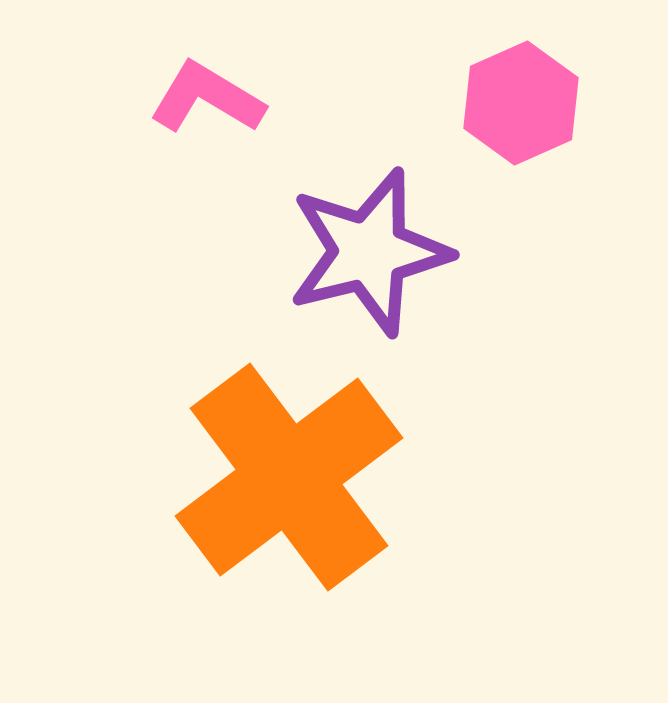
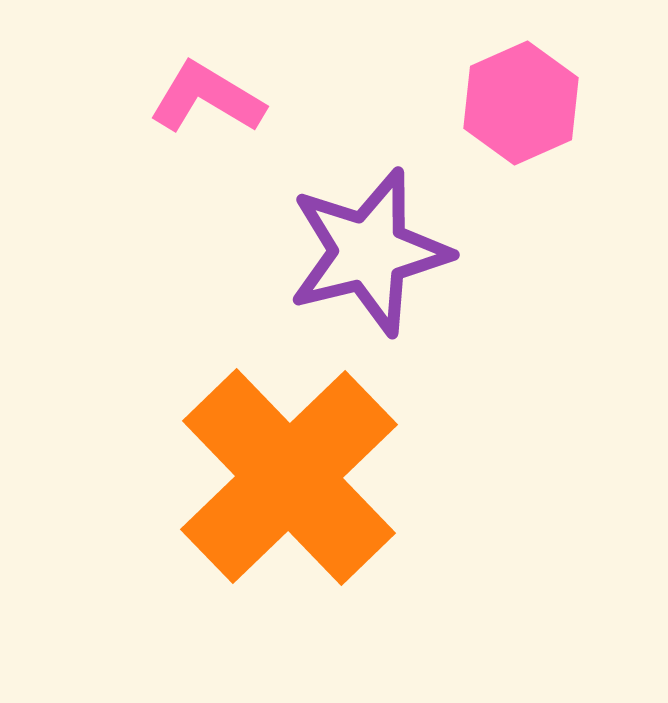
orange cross: rotated 7 degrees counterclockwise
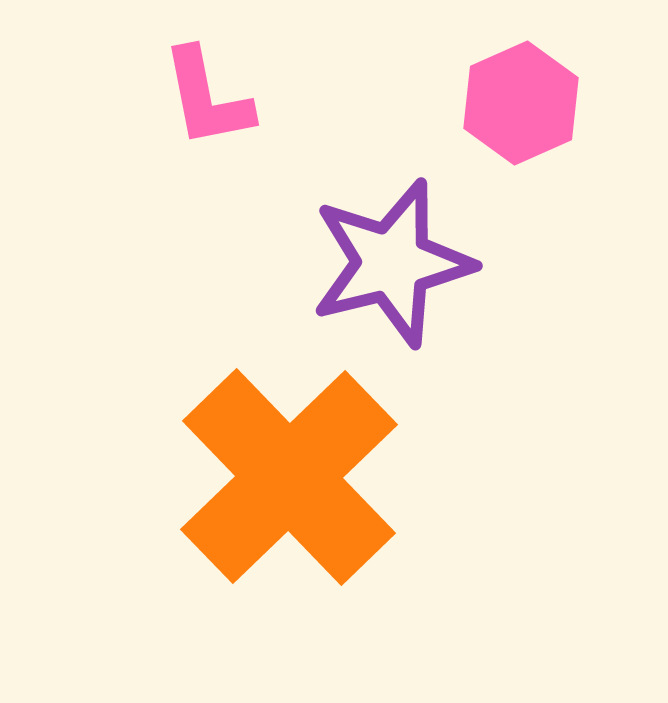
pink L-shape: rotated 132 degrees counterclockwise
purple star: moved 23 px right, 11 px down
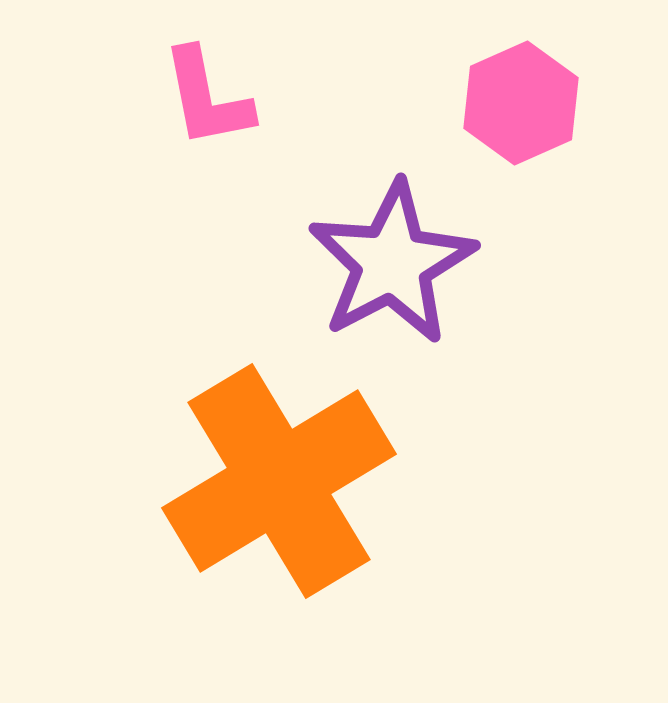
purple star: rotated 14 degrees counterclockwise
orange cross: moved 10 px left, 4 px down; rotated 13 degrees clockwise
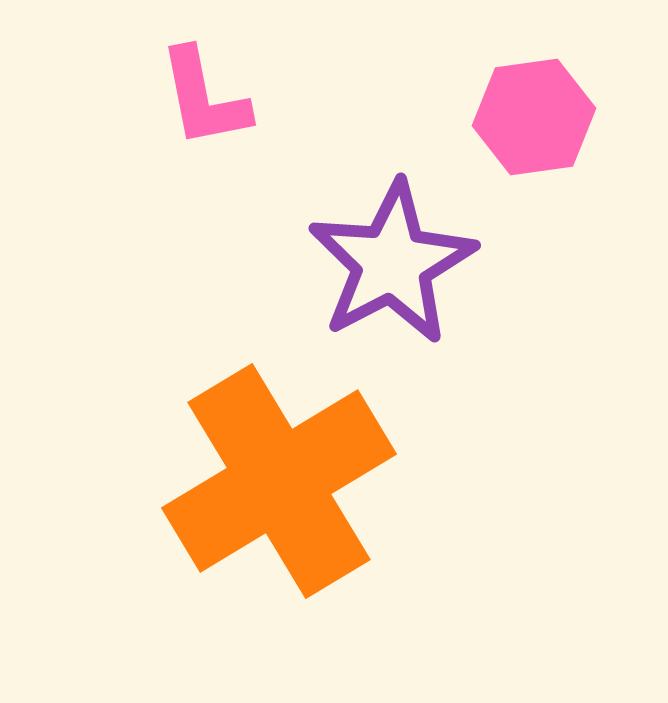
pink L-shape: moved 3 px left
pink hexagon: moved 13 px right, 14 px down; rotated 16 degrees clockwise
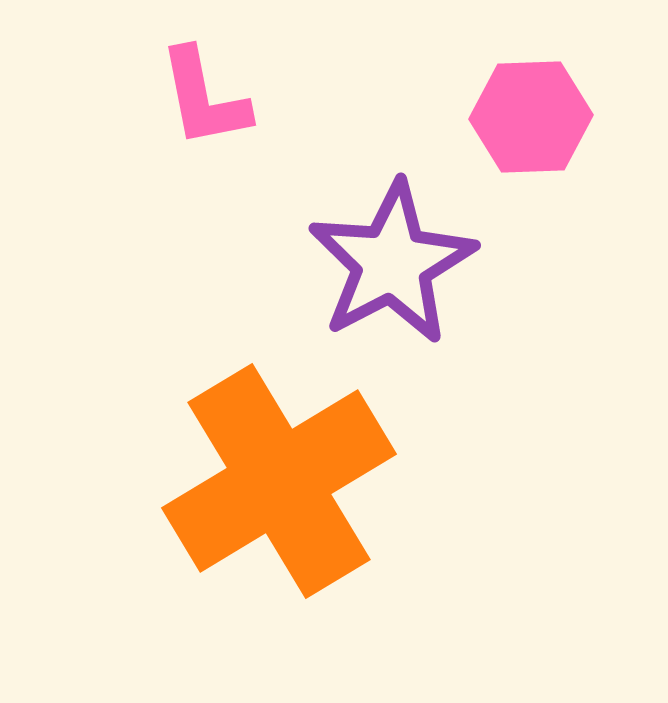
pink hexagon: moved 3 px left; rotated 6 degrees clockwise
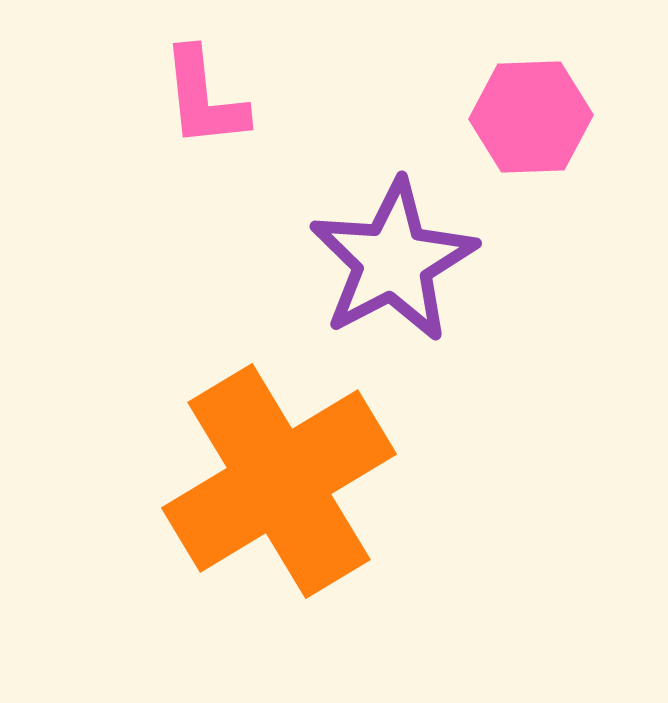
pink L-shape: rotated 5 degrees clockwise
purple star: moved 1 px right, 2 px up
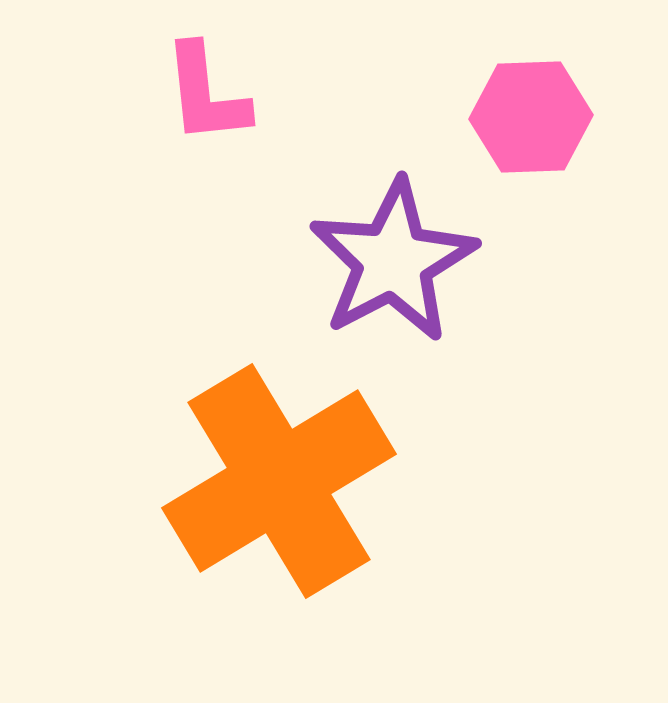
pink L-shape: moved 2 px right, 4 px up
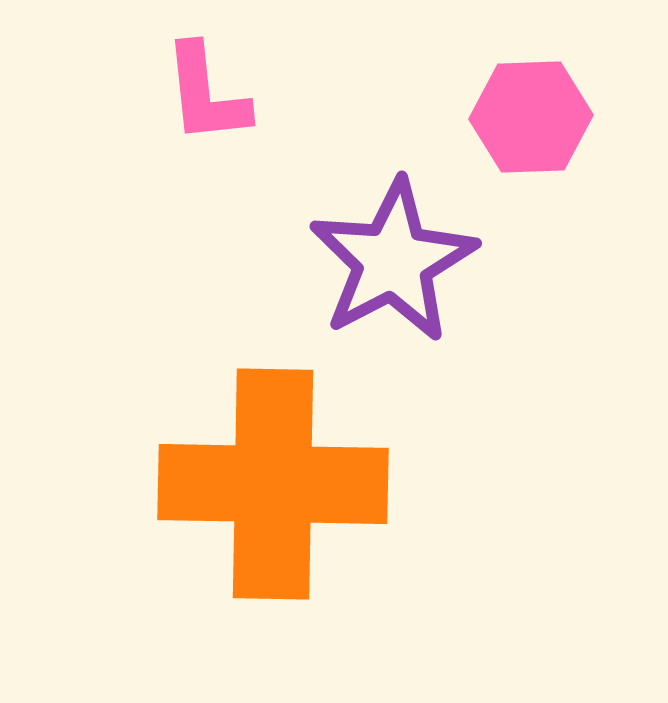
orange cross: moved 6 px left, 3 px down; rotated 32 degrees clockwise
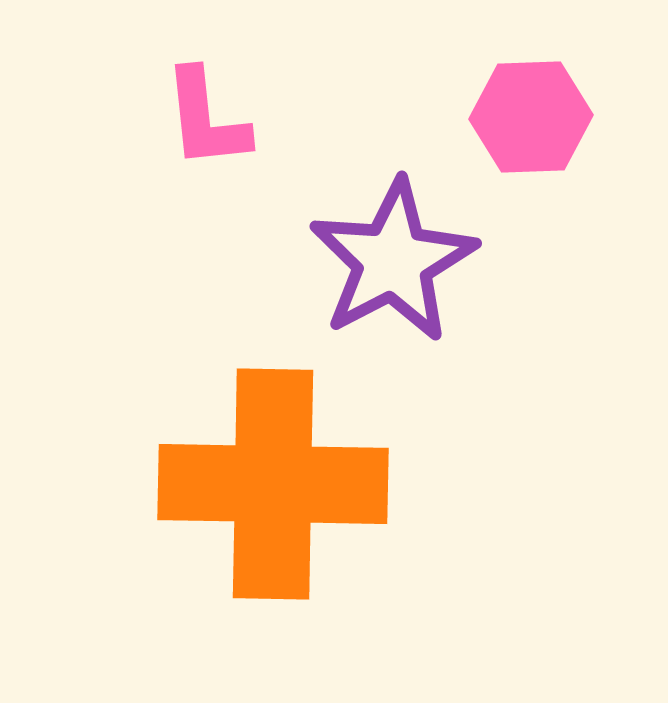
pink L-shape: moved 25 px down
